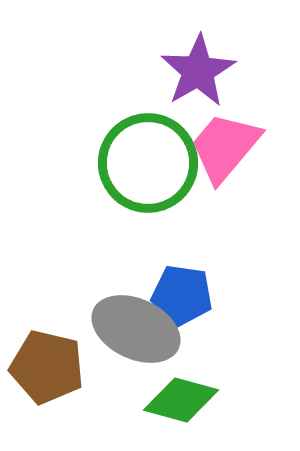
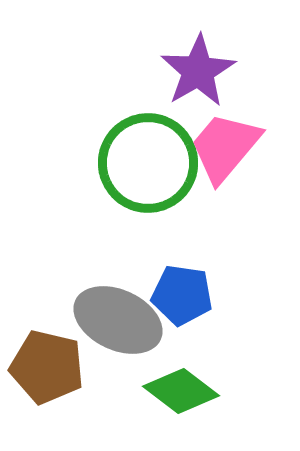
gray ellipse: moved 18 px left, 9 px up
green diamond: moved 9 px up; rotated 22 degrees clockwise
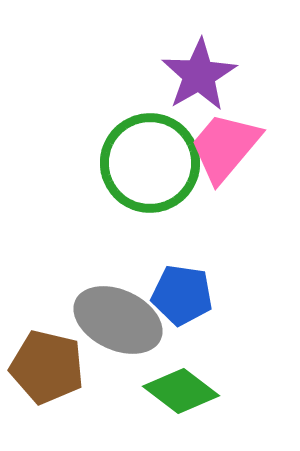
purple star: moved 1 px right, 4 px down
green circle: moved 2 px right
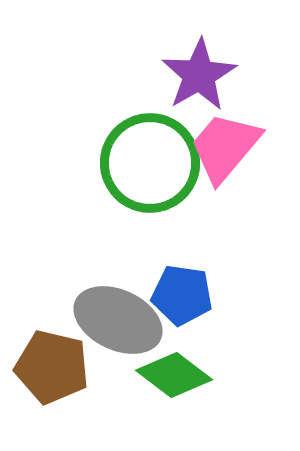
brown pentagon: moved 5 px right
green diamond: moved 7 px left, 16 px up
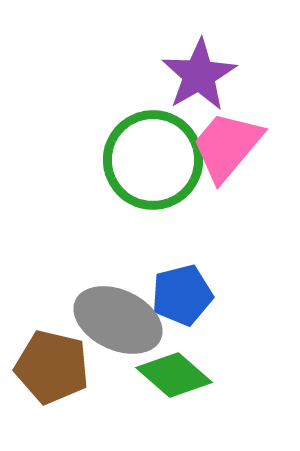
pink trapezoid: moved 2 px right, 1 px up
green circle: moved 3 px right, 3 px up
blue pentagon: rotated 22 degrees counterclockwise
green diamond: rotated 4 degrees clockwise
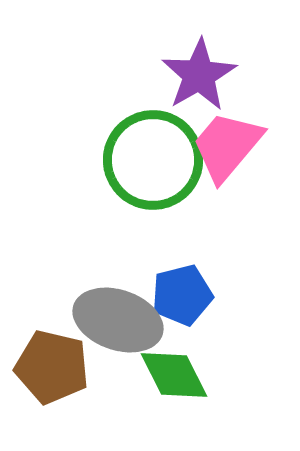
gray ellipse: rotated 6 degrees counterclockwise
green diamond: rotated 22 degrees clockwise
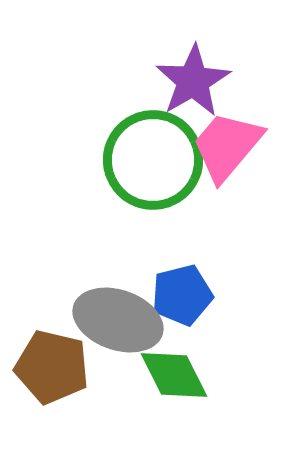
purple star: moved 6 px left, 6 px down
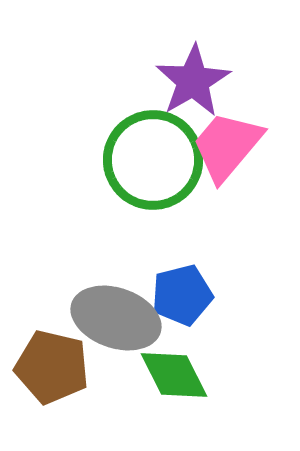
gray ellipse: moved 2 px left, 2 px up
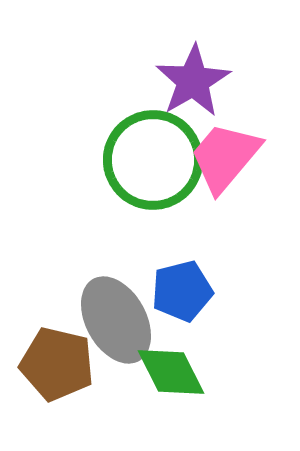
pink trapezoid: moved 2 px left, 11 px down
blue pentagon: moved 4 px up
gray ellipse: moved 2 px down; rotated 42 degrees clockwise
brown pentagon: moved 5 px right, 3 px up
green diamond: moved 3 px left, 3 px up
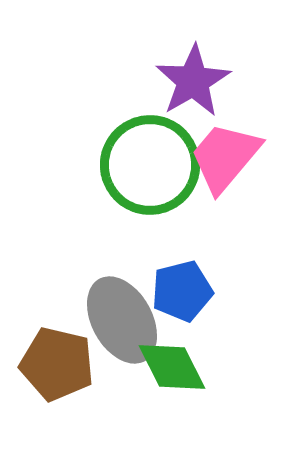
green circle: moved 3 px left, 5 px down
gray ellipse: moved 6 px right
green diamond: moved 1 px right, 5 px up
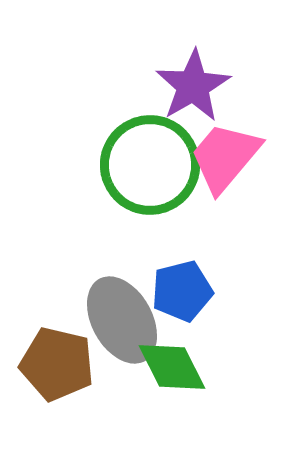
purple star: moved 5 px down
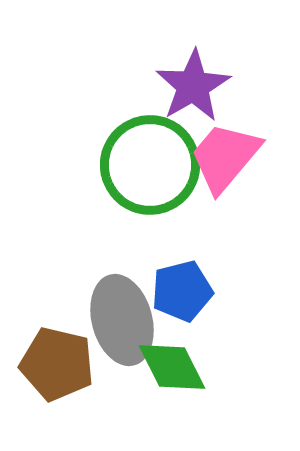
gray ellipse: rotated 14 degrees clockwise
